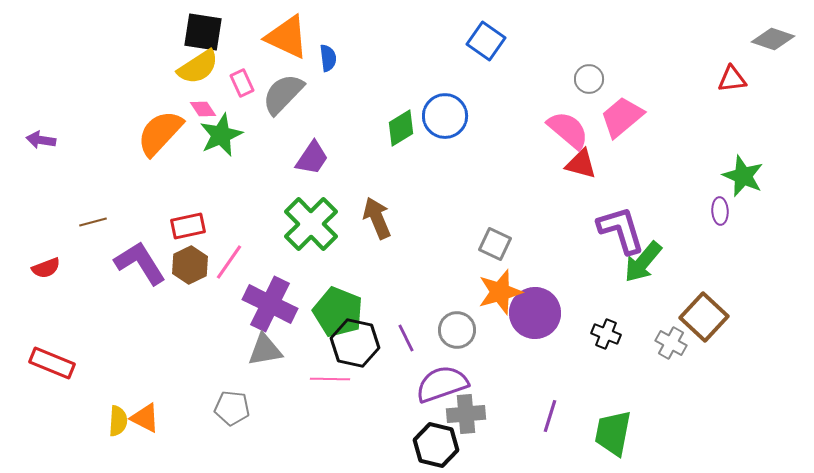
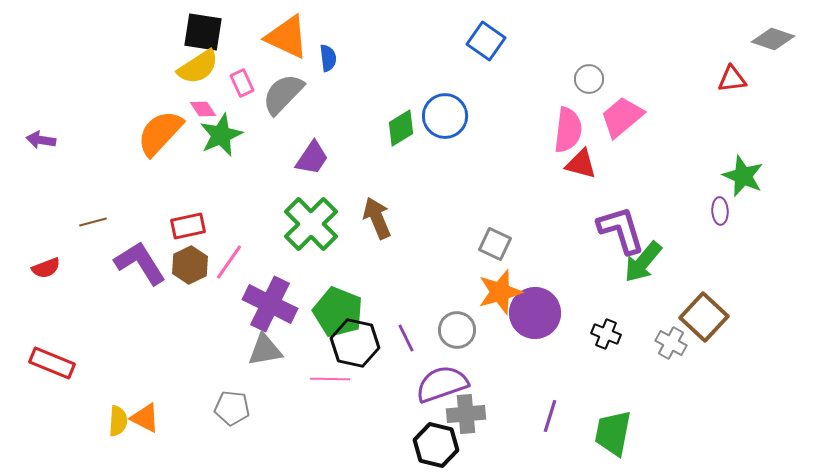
pink semicircle at (568, 130): rotated 57 degrees clockwise
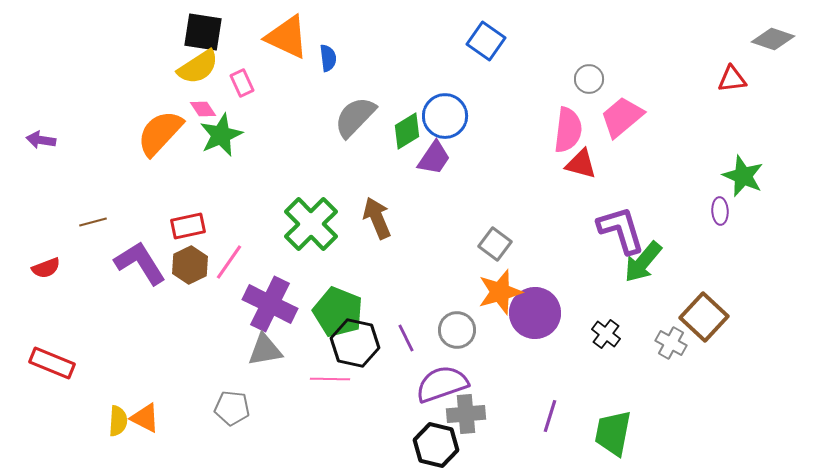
gray semicircle at (283, 94): moved 72 px right, 23 px down
green diamond at (401, 128): moved 6 px right, 3 px down
purple trapezoid at (312, 158): moved 122 px right
gray square at (495, 244): rotated 12 degrees clockwise
black cross at (606, 334): rotated 16 degrees clockwise
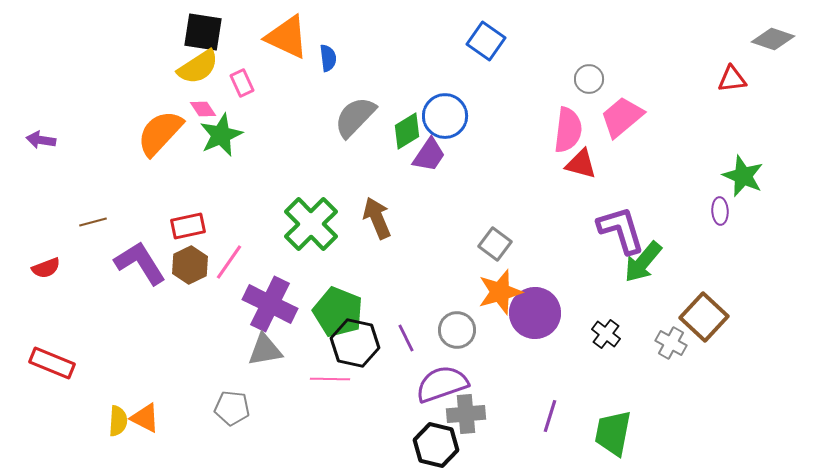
purple trapezoid at (434, 158): moved 5 px left, 3 px up
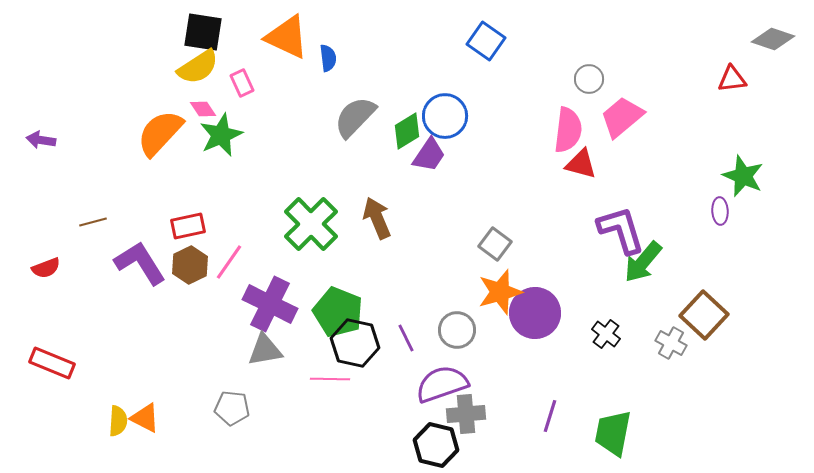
brown square at (704, 317): moved 2 px up
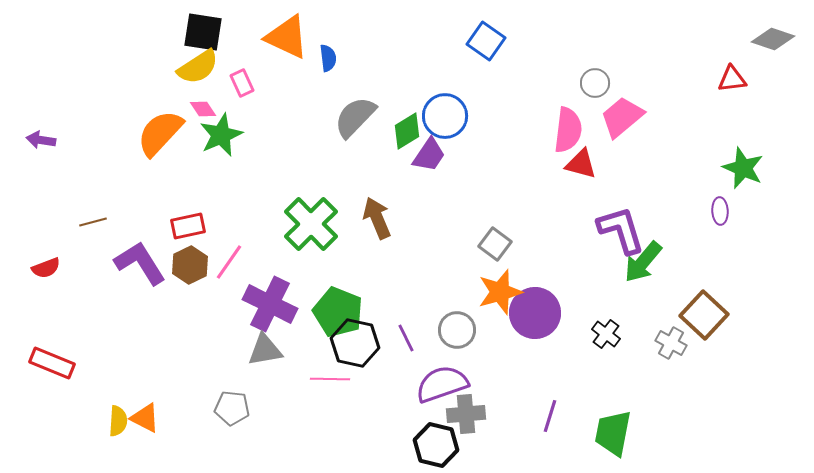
gray circle at (589, 79): moved 6 px right, 4 px down
green star at (743, 176): moved 8 px up
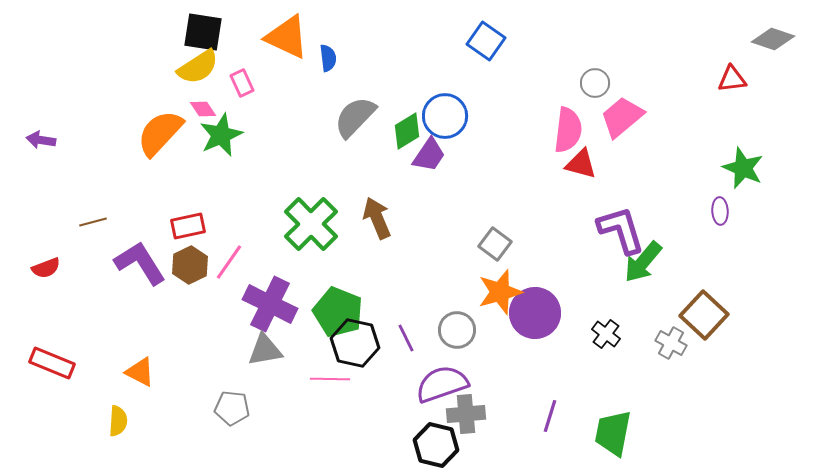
orange triangle at (145, 418): moved 5 px left, 46 px up
